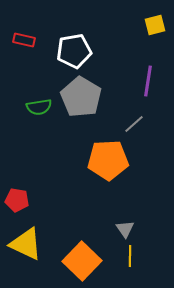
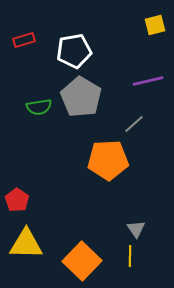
red rectangle: rotated 30 degrees counterclockwise
purple line: rotated 68 degrees clockwise
red pentagon: rotated 25 degrees clockwise
gray triangle: moved 11 px right
yellow triangle: rotated 24 degrees counterclockwise
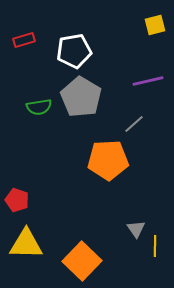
red pentagon: rotated 15 degrees counterclockwise
yellow line: moved 25 px right, 10 px up
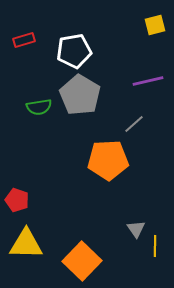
gray pentagon: moved 1 px left, 2 px up
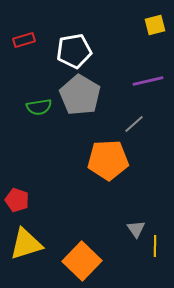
yellow triangle: rotated 18 degrees counterclockwise
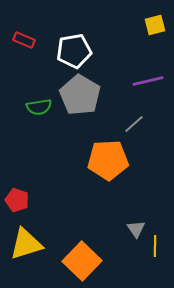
red rectangle: rotated 40 degrees clockwise
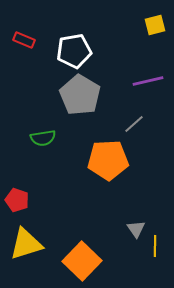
green semicircle: moved 4 px right, 31 px down
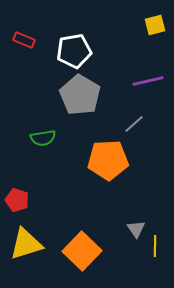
orange square: moved 10 px up
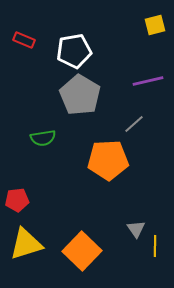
red pentagon: rotated 25 degrees counterclockwise
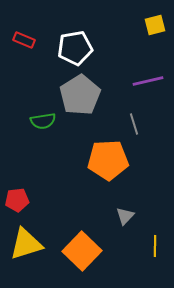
white pentagon: moved 1 px right, 3 px up
gray pentagon: rotated 9 degrees clockwise
gray line: rotated 65 degrees counterclockwise
green semicircle: moved 17 px up
gray triangle: moved 11 px left, 13 px up; rotated 18 degrees clockwise
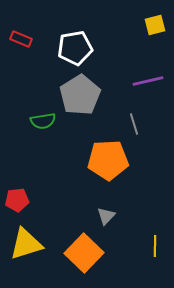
red rectangle: moved 3 px left, 1 px up
gray triangle: moved 19 px left
orange square: moved 2 px right, 2 px down
